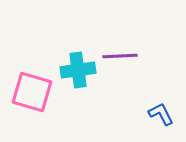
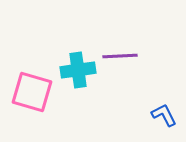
blue L-shape: moved 3 px right, 1 px down
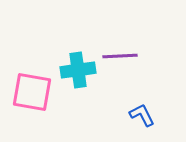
pink square: rotated 6 degrees counterclockwise
blue L-shape: moved 22 px left
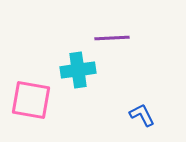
purple line: moved 8 px left, 18 px up
pink square: moved 1 px left, 8 px down
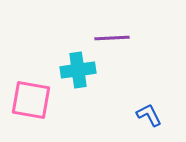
blue L-shape: moved 7 px right
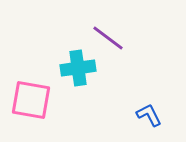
purple line: moved 4 px left; rotated 40 degrees clockwise
cyan cross: moved 2 px up
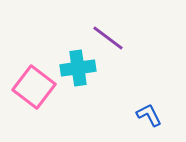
pink square: moved 3 px right, 13 px up; rotated 27 degrees clockwise
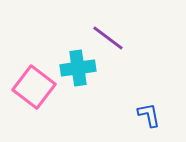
blue L-shape: rotated 16 degrees clockwise
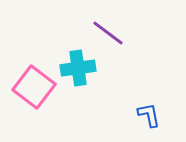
purple line: moved 5 px up
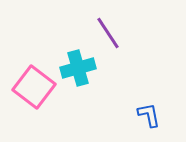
purple line: rotated 20 degrees clockwise
cyan cross: rotated 8 degrees counterclockwise
